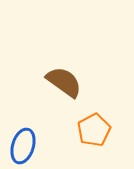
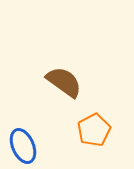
blue ellipse: rotated 40 degrees counterclockwise
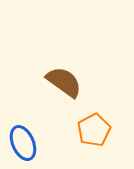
blue ellipse: moved 3 px up
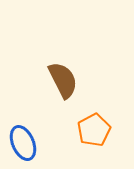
brown semicircle: moved 1 px left, 2 px up; rotated 27 degrees clockwise
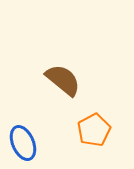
brown semicircle: rotated 24 degrees counterclockwise
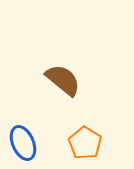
orange pentagon: moved 9 px left, 13 px down; rotated 12 degrees counterclockwise
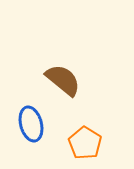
blue ellipse: moved 8 px right, 19 px up; rotated 8 degrees clockwise
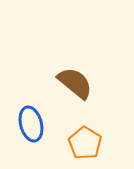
brown semicircle: moved 12 px right, 3 px down
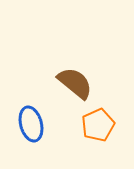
orange pentagon: moved 13 px right, 18 px up; rotated 16 degrees clockwise
